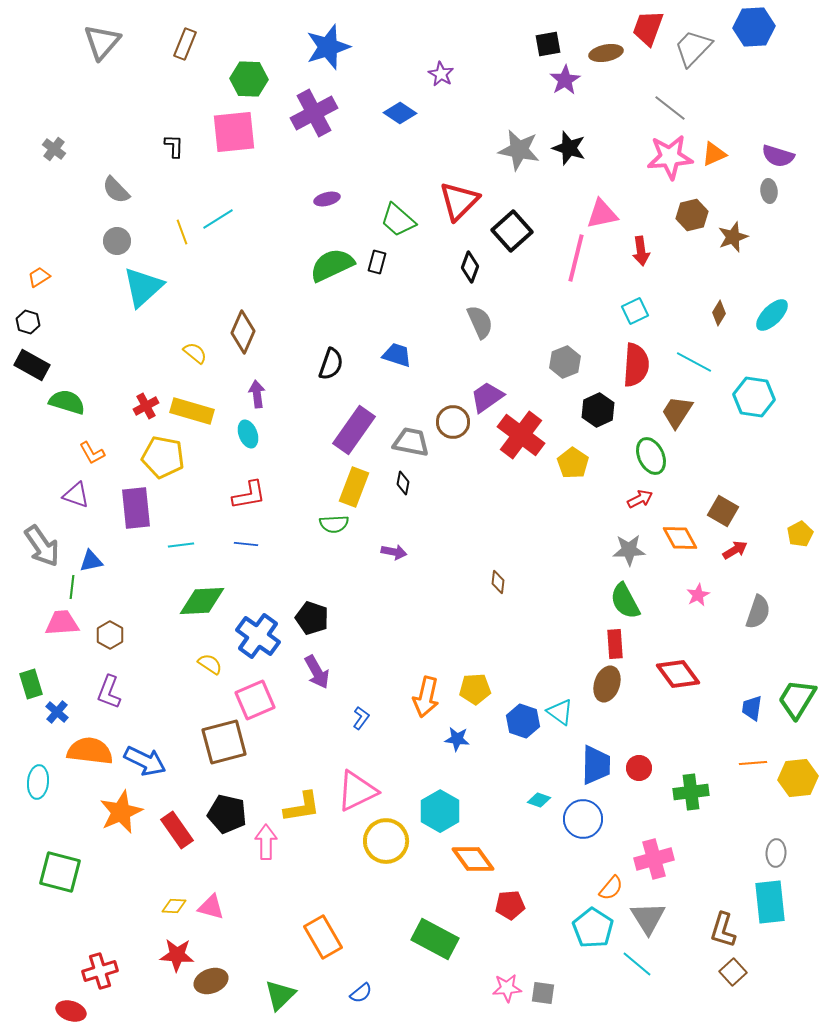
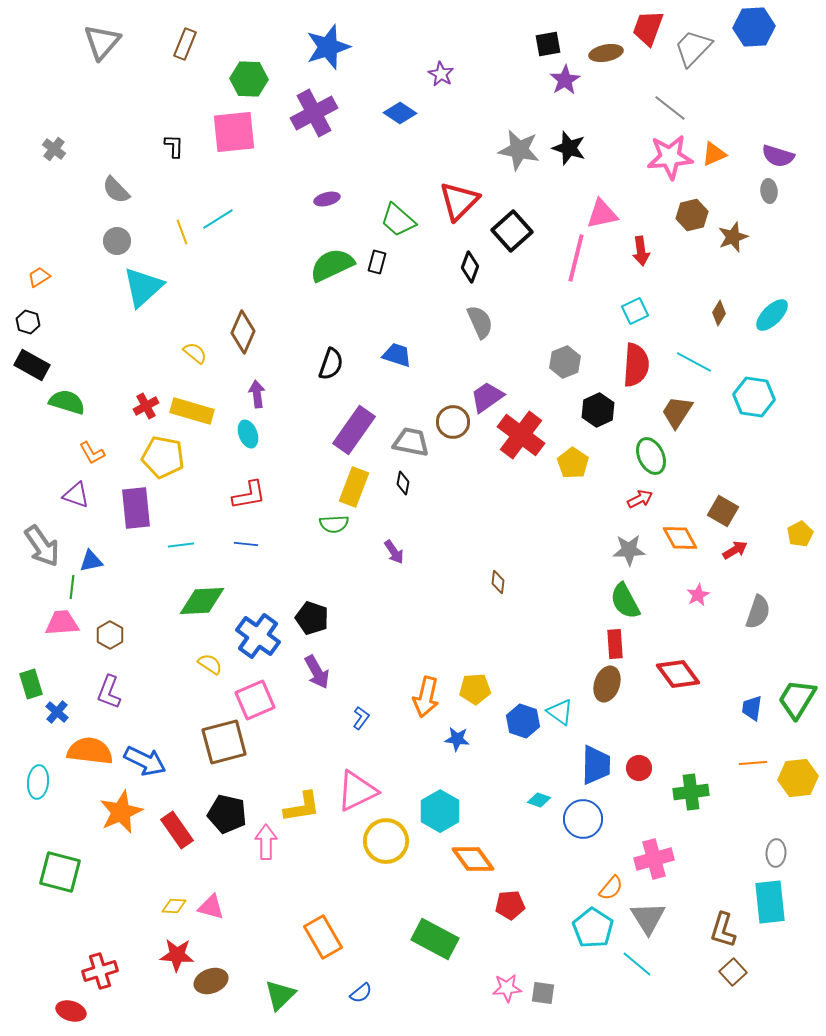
purple arrow at (394, 552): rotated 45 degrees clockwise
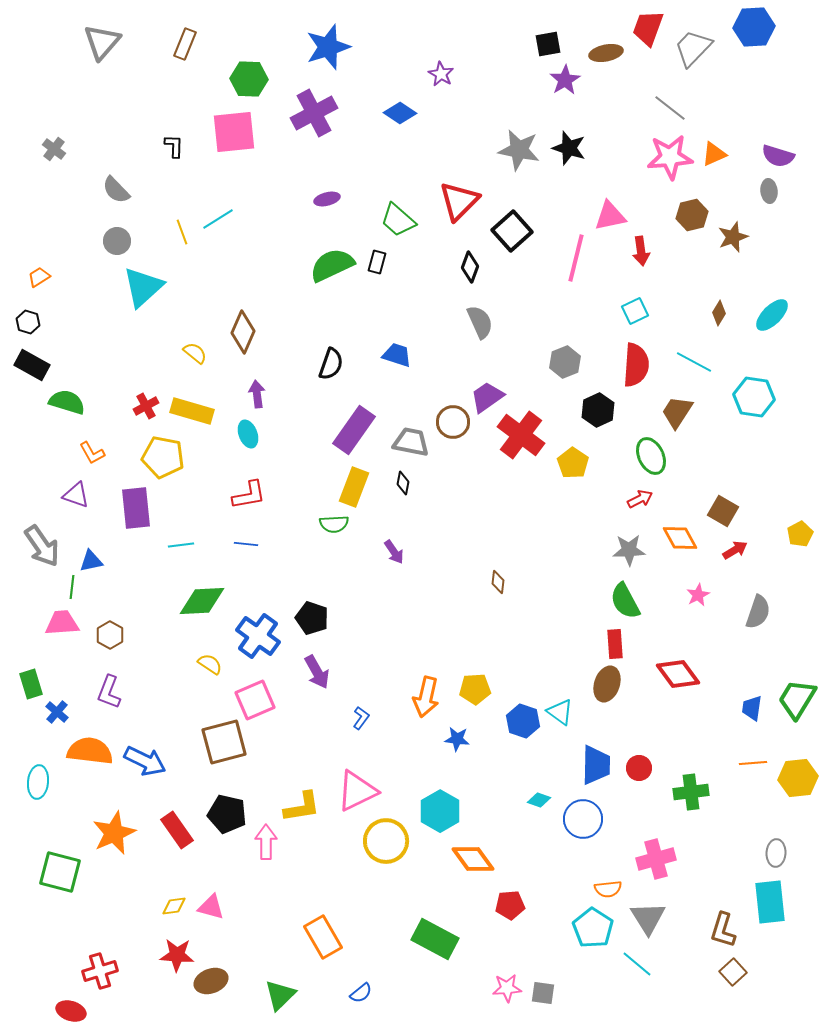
pink triangle at (602, 214): moved 8 px right, 2 px down
orange star at (121, 812): moved 7 px left, 21 px down
pink cross at (654, 859): moved 2 px right
orange semicircle at (611, 888): moved 3 px left, 1 px down; rotated 44 degrees clockwise
yellow diamond at (174, 906): rotated 10 degrees counterclockwise
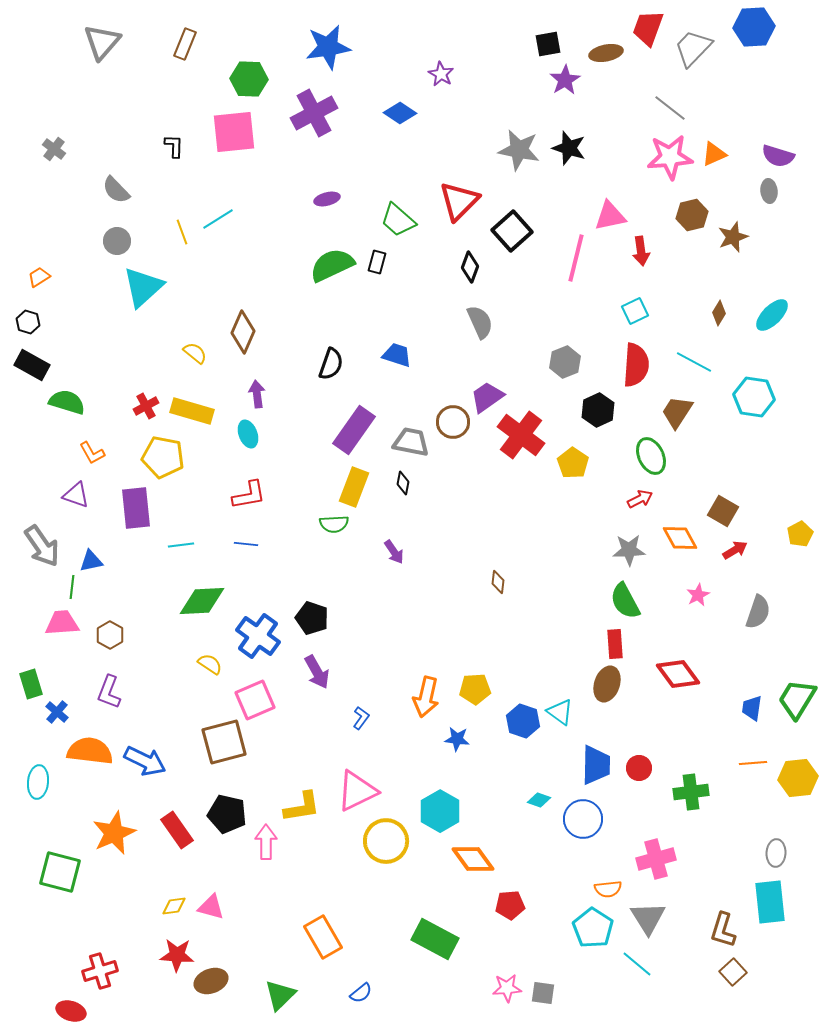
blue star at (328, 47): rotated 9 degrees clockwise
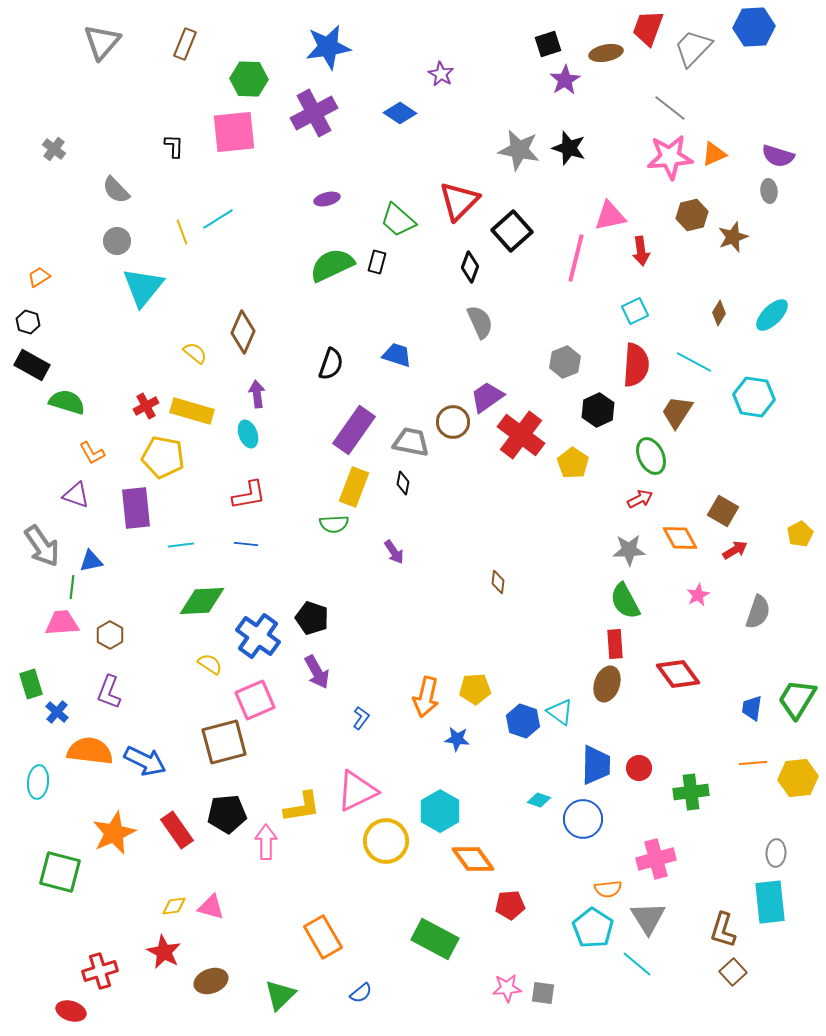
black square at (548, 44): rotated 8 degrees counterclockwise
cyan triangle at (143, 287): rotated 9 degrees counterclockwise
black pentagon at (227, 814): rotated 18 degrees counterclockwise
red star at (177, 955): moved 13 px left, 3 px up; rotated 24 degrees clockwise
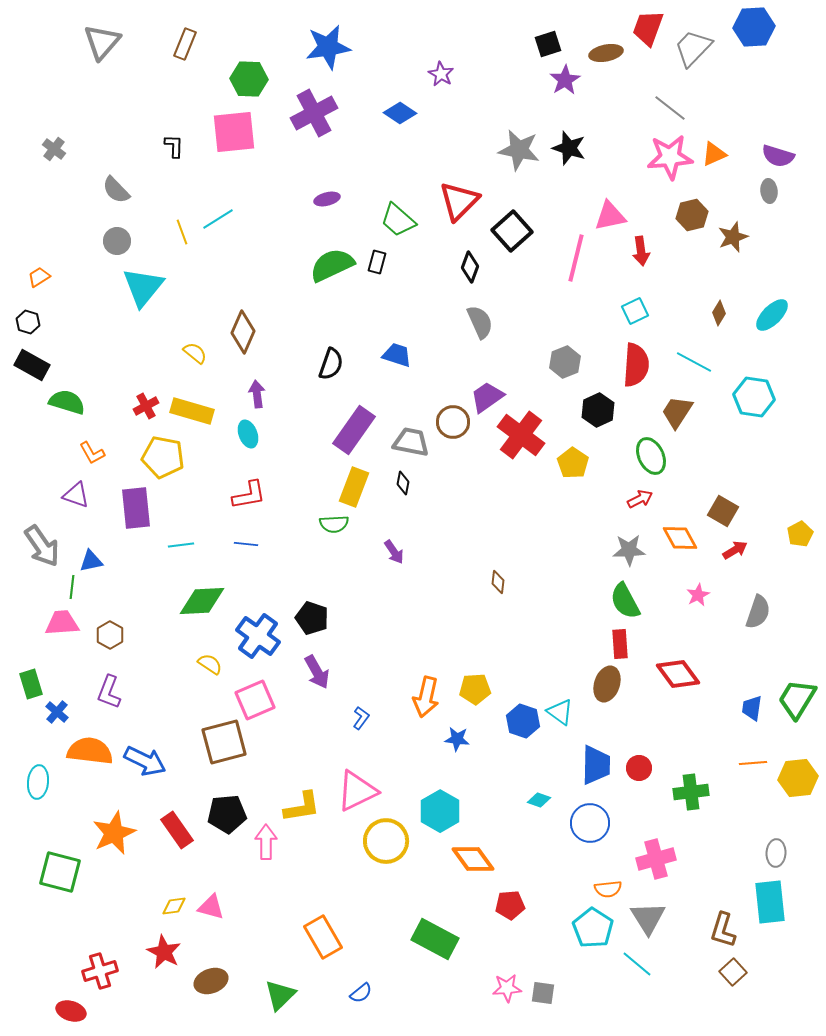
red rectangle at (615, 644): moved 5 px right
blue circle at (583, 819): moved 7 px right, 4 px down
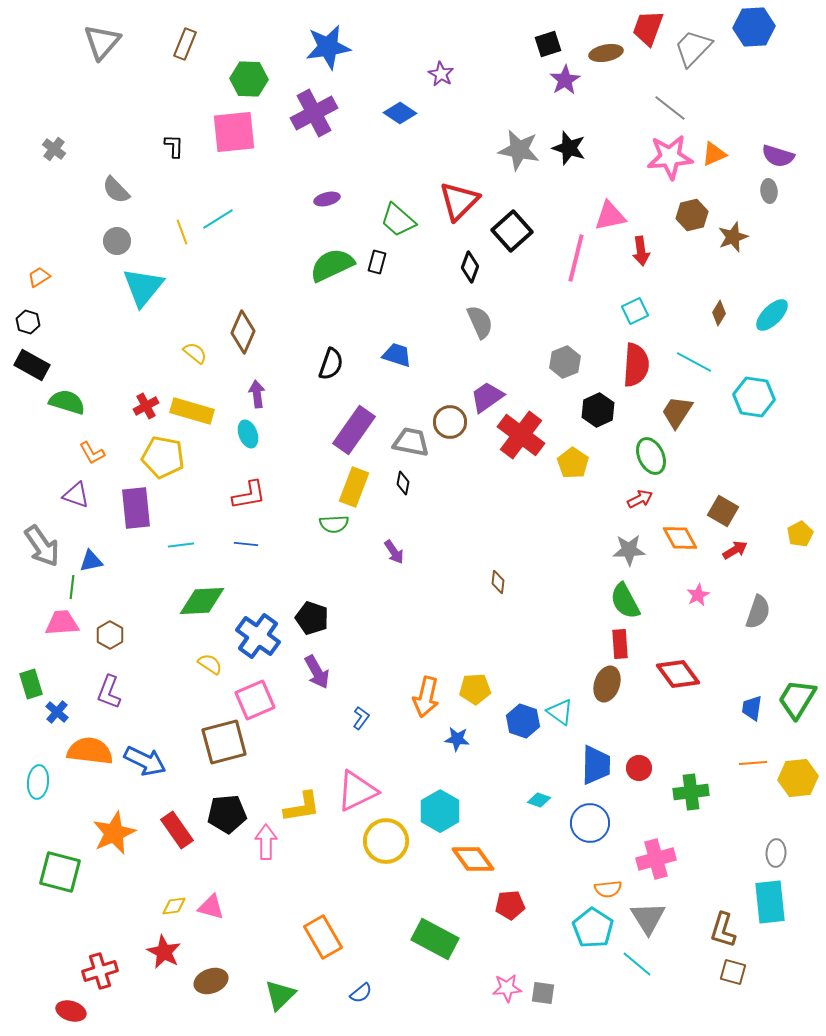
brown circle at (453, 422): moved 3 px left
brown square at (733, 972): rotated 32 degrees counterclockwise
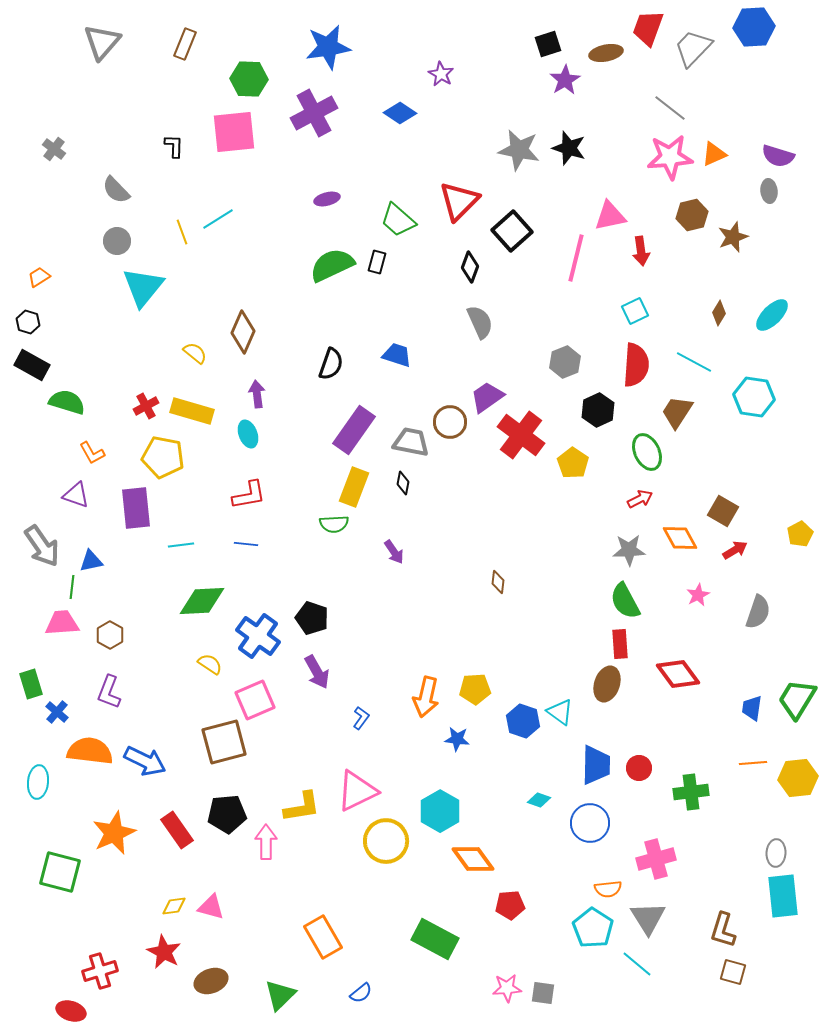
green ellipse at (651, 456): moved 4 px left, 4 px up
cyan rectangle at (770, 902): moved 13 px right, 6 px up
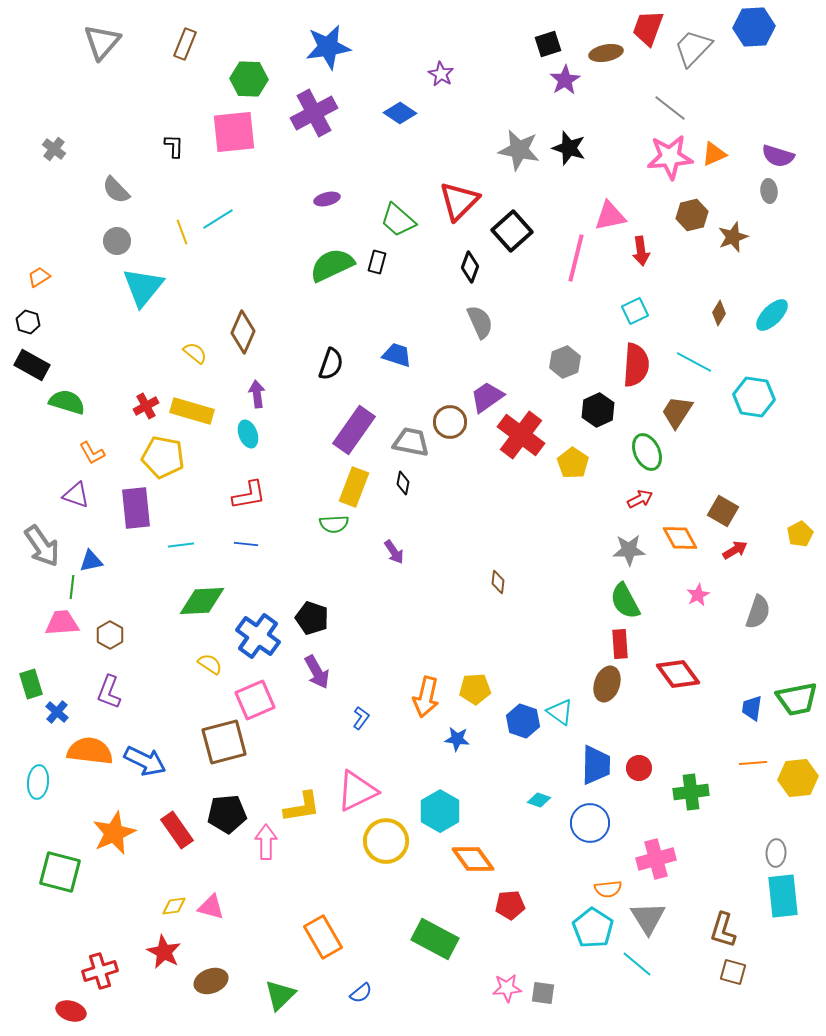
green trapezoid at (797, 699): rotated 132 degrees counterclockwise
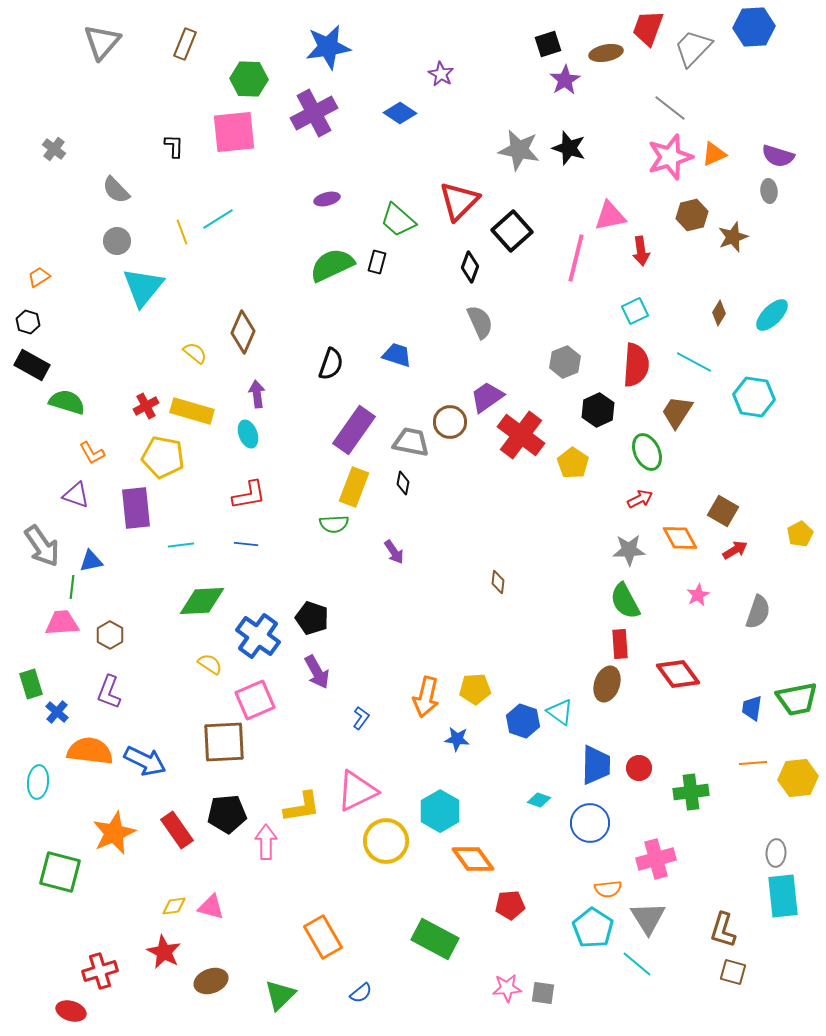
pink star at (670, 157): rotated 12 degrees counterclockwise
brown square at (224, 742): rotated 12 degrees clockwise
